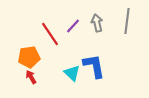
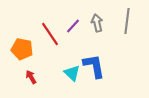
orange pentagon: moved 7 px left, 8 px up; rotated 20 degrees clockwise
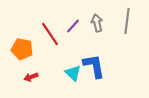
cyan triangle: moved 1 px right
red arrow: rotated 80 degrees counterclockwise
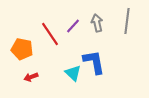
blue L-shape: moved 4 px up
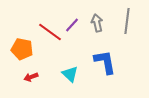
purple line: moved 1 px left, 1 px up
red line: moved 2 px up; rotated 20 degrees counterclockwise
blue L-shape: moved 11 px right
cyan triangle: moved 3 px left, 1 px down
